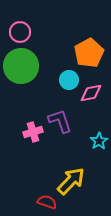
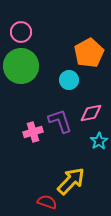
pink circle: moved 1 px right
pink diamond: moved 20 px down
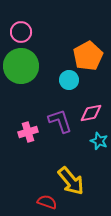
orange pentagon: moved 1 px left, 3 px down
pink cross: moved 5 px left
cyan star: rotated 18 degrees counterclockwise
yellow arrow: rotated 96 degrees clockwise
